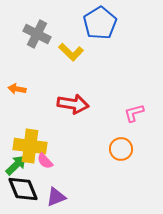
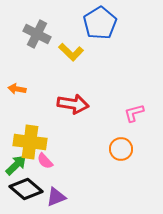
yellow cross: moved 4 px up
black diamond: moved 3 px right; rotated 28 degrees counterclockwise
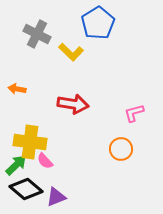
blue pentagon: moved 2 px left
